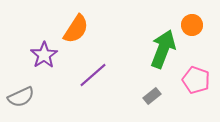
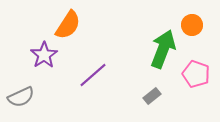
orange semicircle: moved 8 px left, 4 px up
pink pentagon: moved 6 px up
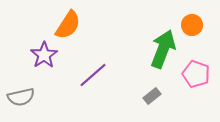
gray semicircle: rotated 12 degrees clockwise
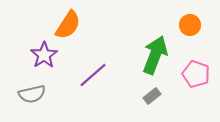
orange circle: moved 2 px left
green arrow: moved 8 px left, 6 px down
gray semicircle: moved 11 px right, 3 px up
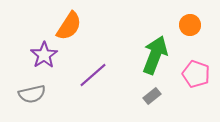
orange semicircle: moved 1 px right, 1 px down
